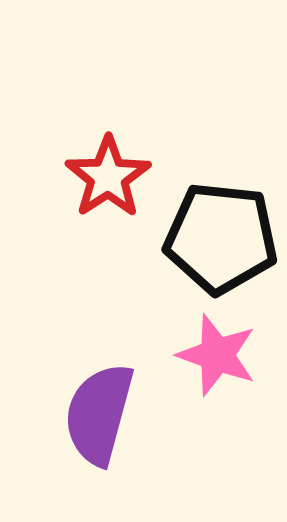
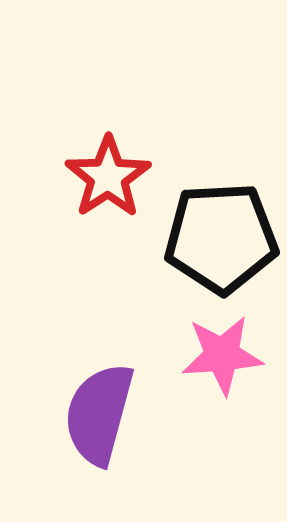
black pentagon: rotated 9 degrees counterclockwise
pink star: moved 5 px right; rotated 24 degrees counterclockwise
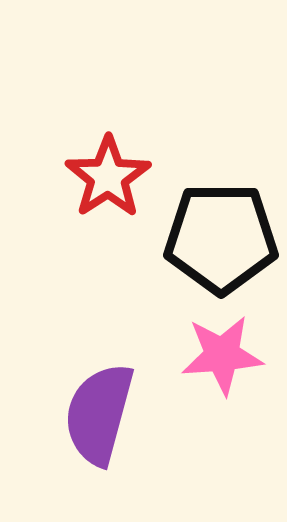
black pentagon: rotated 3 degrees clockwise
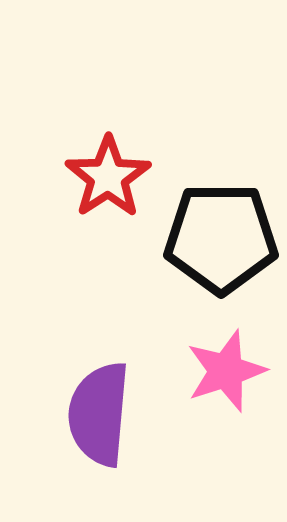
pink star: moved 4 px right, 16 px down; rotated 14 degrees counterclockwise
purple semicircle: rotated 10 degrees counterclockwise
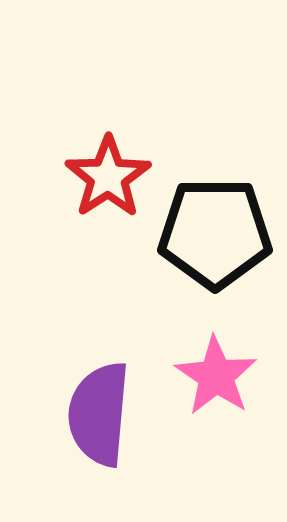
black pentagon: moved 6 px left, 5 px up
pink star: moved 10 px left, 5 px down; rotated 20 degrees counterclockwise
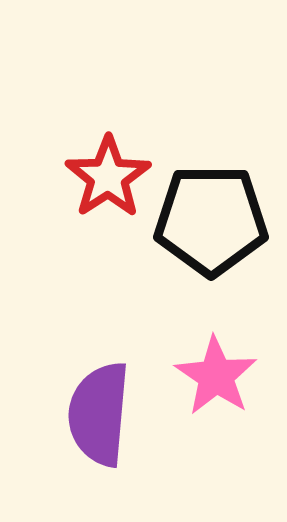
black pentagon: moved 4 px left, 13 px up
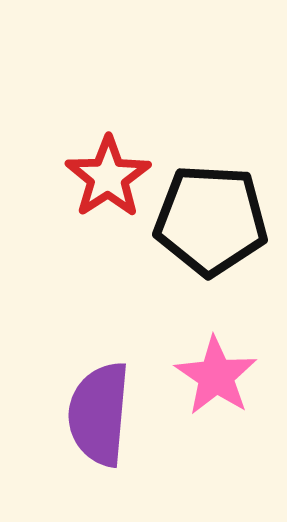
black pentagon: rotated 3 degrees clockwise
